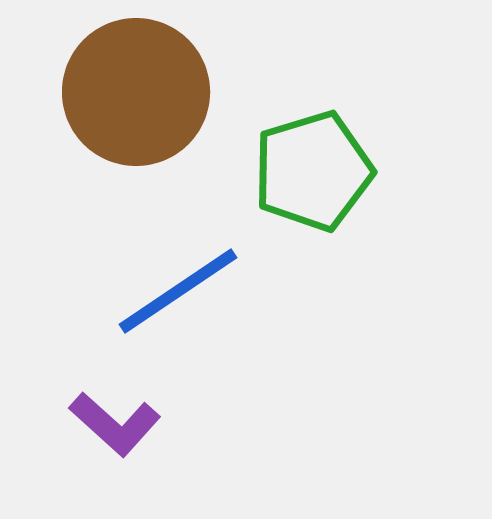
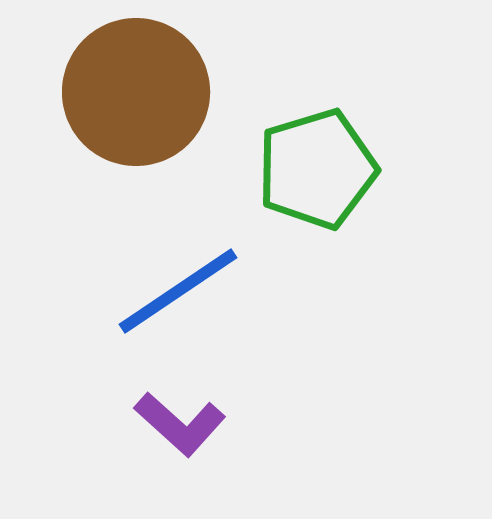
green pentagon: moved 4 px right, 2 px up
purple L-shape: moved 65 px right
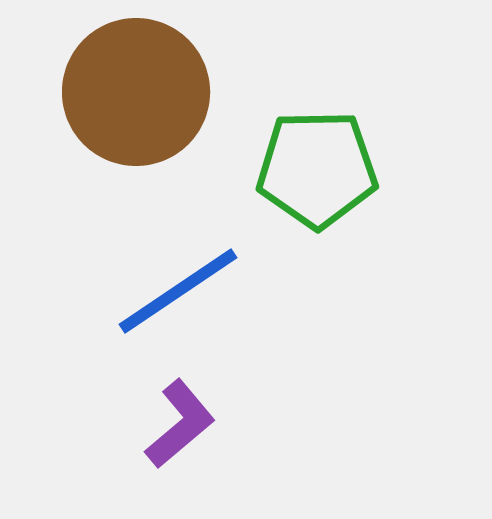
green pentagon: rotated 16 degrees clockwise
purple L-shape: rotated 82 degrees counterclockwise
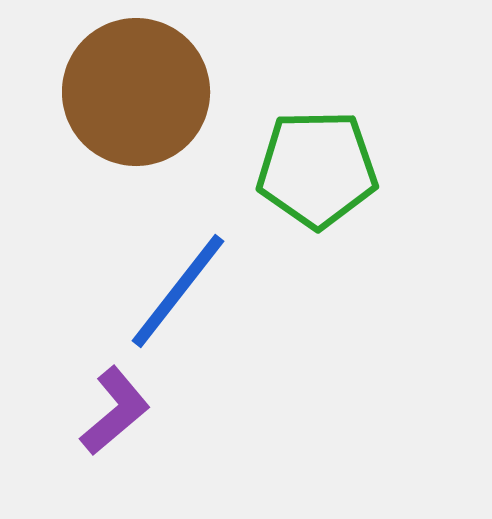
blue line: rotated 18 degrees counterclockwise
purple L-shape: moved 65 px left, 13 px up
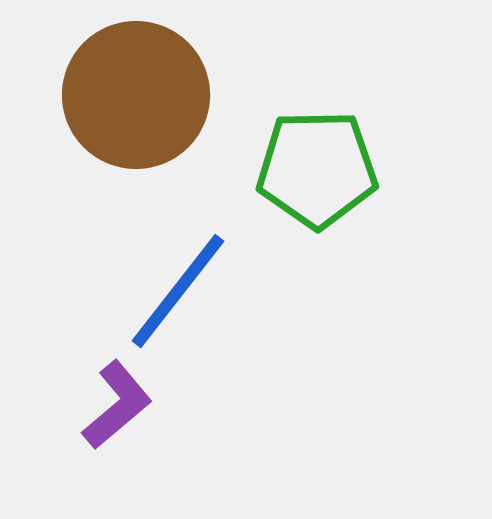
brown circle: moved 3 px down
purple L-shape: moved 2 px right, 6 px up
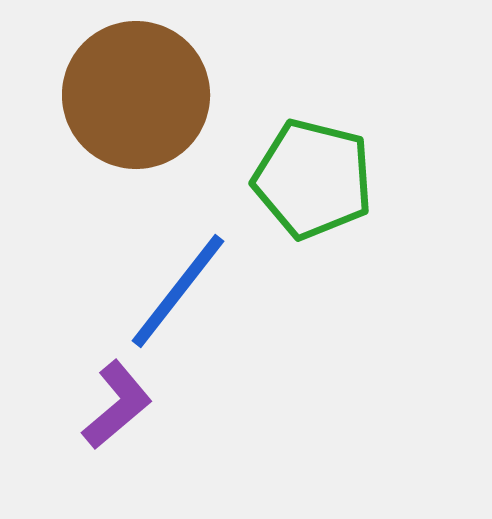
green pentagon: moved 4 px left, 10 px down; rotated 15 degrees clockwise
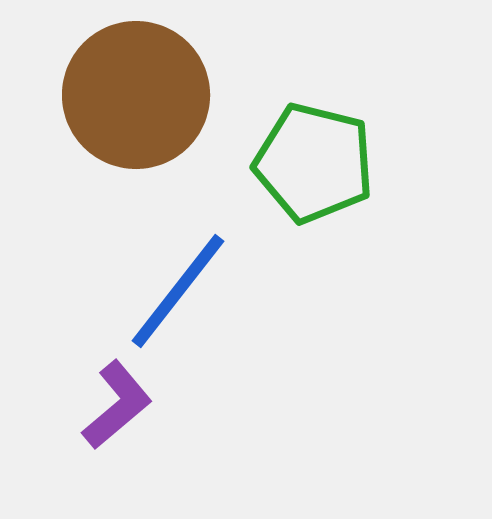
green pentagon: moved 1 px right, 16 px up
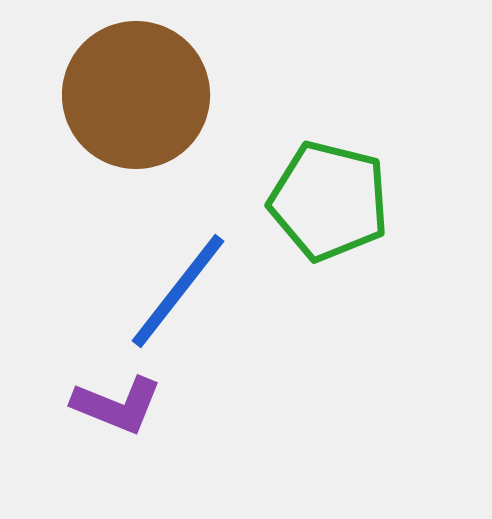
green pentagon: moved 15 px right, 38 px down
purple L-shape: rotated 62 degrees clockwise
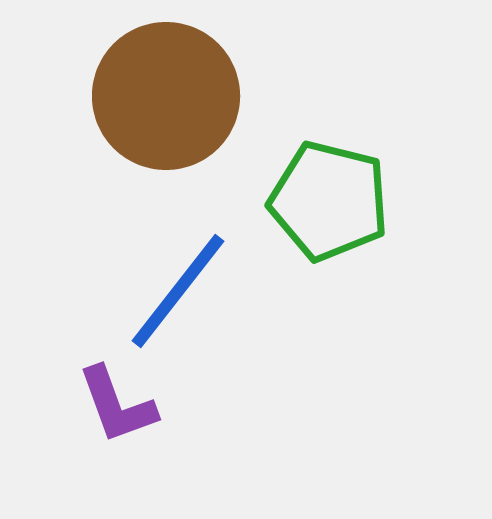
brown circle: moved 30 px right, 1 px down
purple L-shape: rotated 48 degrees clockwise
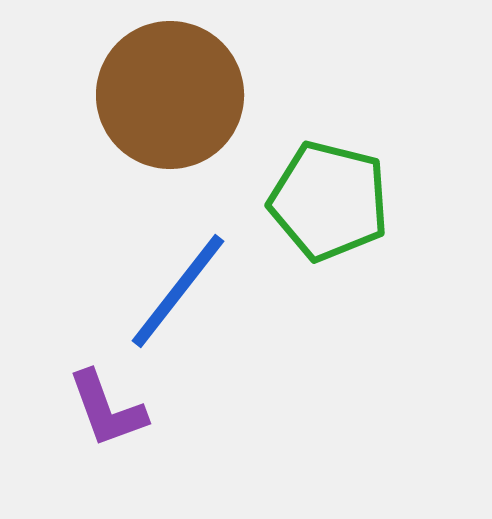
brown circle: moved 4 px right, 1 px up
purple L-shape: moved 10 px left, 4 px down
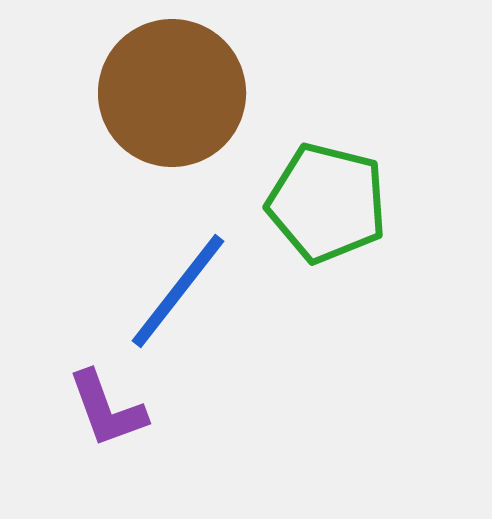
brown circle: moved 2 px right, 2 px up
green pentagon: moved 2 px left, 2 px down
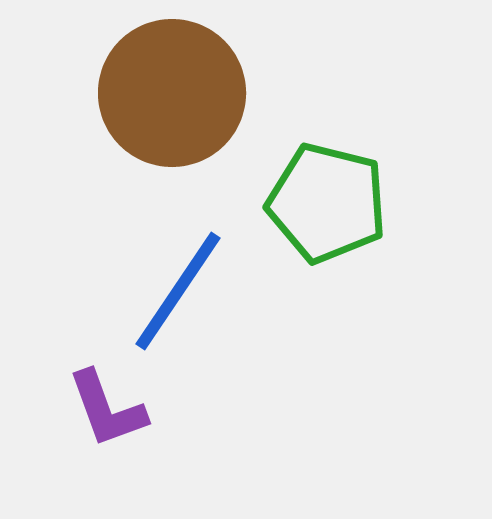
blue line: rotated 4 degrees counterclockwise
